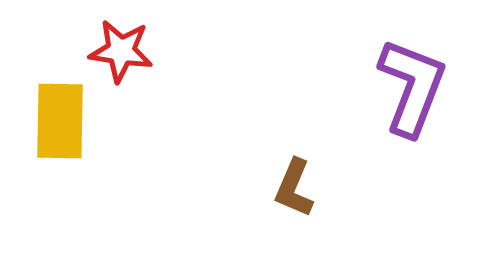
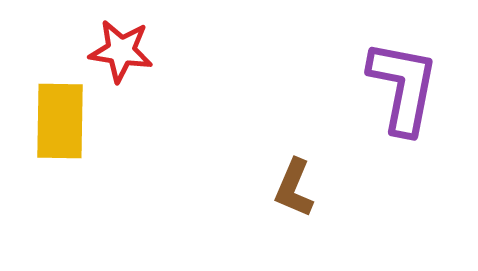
purple L-shape: moved 9 px left; rotated 10 degrees counterclockwise
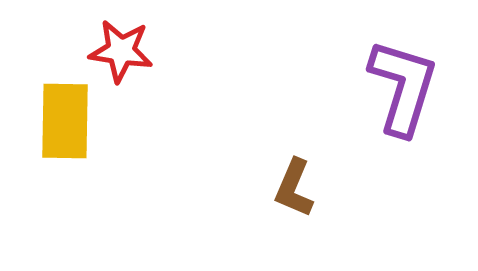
purple L-shape: rotated 6 degrees clockwise
yellow rectangle: moved 5 px right
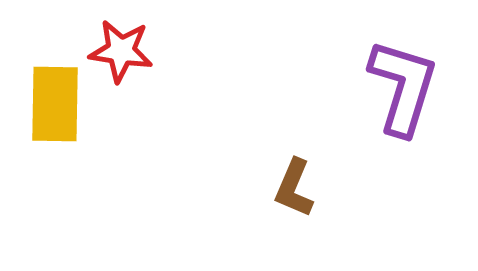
yellow rectangle: moved 10 px left, 17 px up
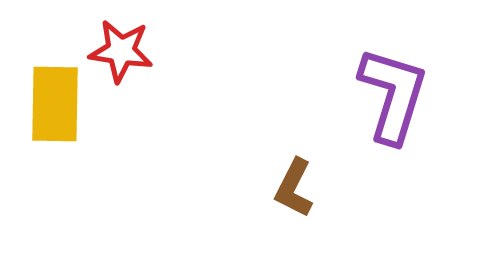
purple L-shape: moved 10 px left, 8 px down
brown L-shape: rotated 4 degrees clockwise
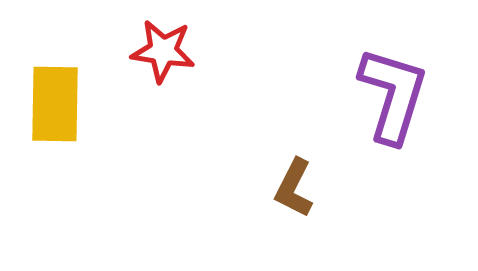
red star: moved 42 px right
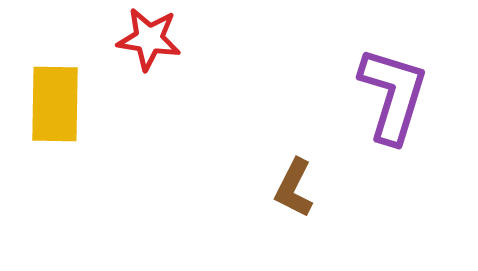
red star: moved 14 px left, 12 px up
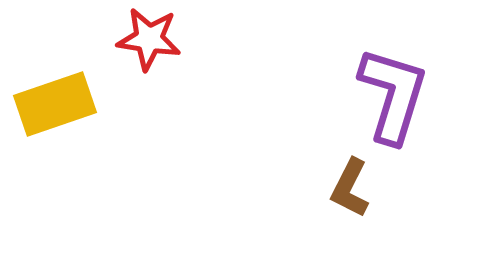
yellow rectangle: rotated 70 degrees clockwise
brown L-shape: moved 56 px right
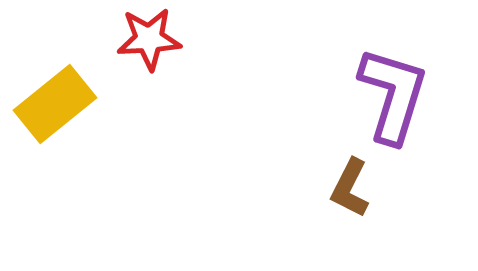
red star: rotated 12 degrees counterclockwise
yellow rectangle: rotated 20 degrees counterclockwise
